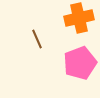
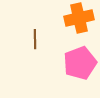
brown line: moved 2 px left; rotated 24 degrees clockwise
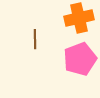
pink pentagon: moved 4 px up
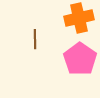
pink pentagon: rotated 16 degrees counterclockwise
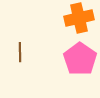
brown line: moved 15 px left, 13 px down
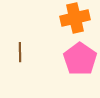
orange cross: moved 4 px left
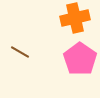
brown line: rotated 60 degrees counterclockwise
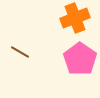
orange cross: rotated 8 degrees counterclockwise
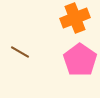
pink pentagon: moved 1 px down
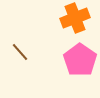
brown line: rotated 18 degrees clockwise
